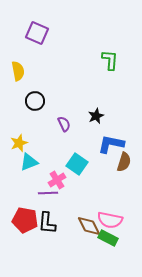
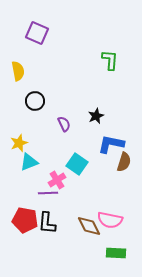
green rectangle: moved 8 px right, 15 px down; rotated 24 degrees counterclockwise
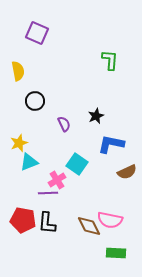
brown semicircle: moved 3 px right, 10 px down; rotated 48 degrees clockwise
red pentagon: moved 2 px left
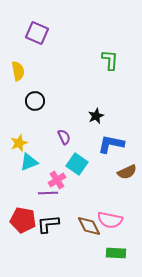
purple semicircle: moved 13 px down
black L-shape: moved 1 px right, 1 px down; rotated 80 degrees clockwise
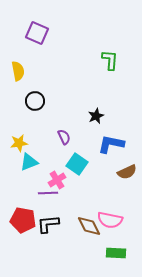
yellow star: rotated 12 degrees clockwise
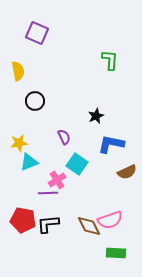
pink semicircle: rotated 30 degrees counterclockwise
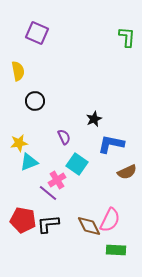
green L-shape: moved 17 px right, 23 px up
black star: moved 2 px left, 3 px down
purple line: rotated 42 degrees clockwise
pink semicircle: rotated 45 degrees counterclockwise
green rectangle: moved 3 px up
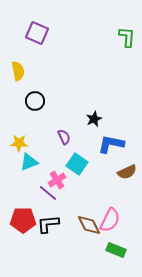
yellow star: rotated 12 degrees clockwise
red pentagon: rotated 10 degrees counterclockwise
brown diamond: moved 1 px up
green rectangle: rotated 18 degrees clockwise
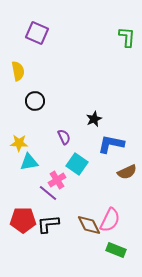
cyan triangle: rotated 12 degrees clockwise
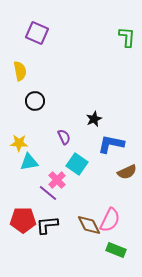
yellow semicircle: moved 2 px right
pink cross: rotated 12 degrees counterclockwise
black L-shape: moved 1 px left, 1 px down
